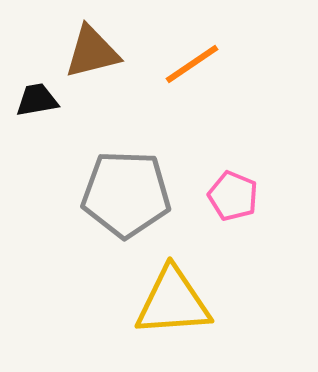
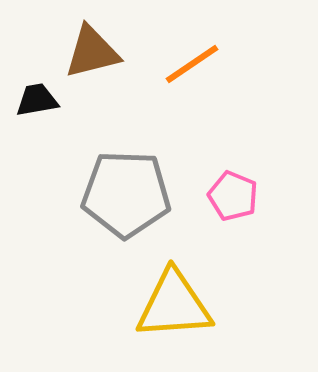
yellow triangle: moved 1 px right, 3 px down
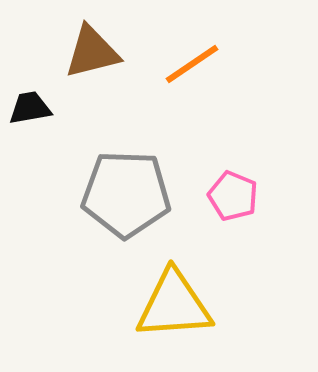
black trapezoid: moved 7 px left, 8 px down
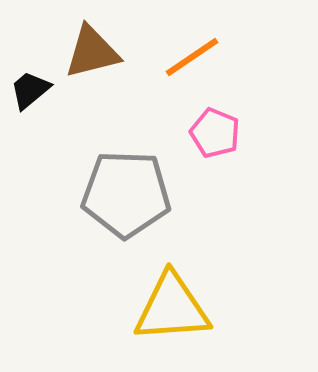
orange line: moved 7 px up
black trapezoid: moved 18 px up; rotated 30 degrees counterclockwise
pink pentagon: moved 18 px left, 63 px up
yellow triangle: moved 2 px left, 3 px down
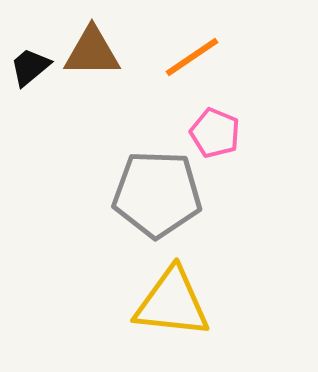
brown triangle: rotated 14 degrees clockwise
black trapezoid: moved 23 px up
gray pentagon: moved 31 px right
yellow triangle: moved 5 px up; rotated 10 degrees clockwise
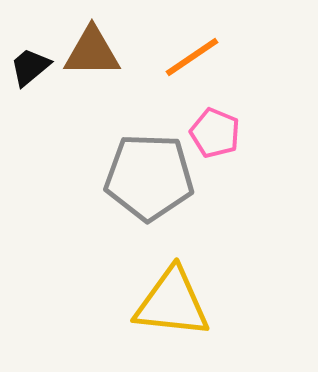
gray pentagon: moved 8 px left, 17 px up
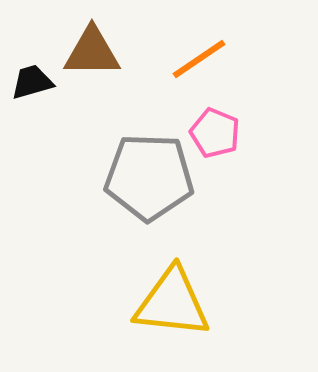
orange line: moved 7 px right, 2 px down
black trapezoid: moved 2 px right, 15 px down; rotated 24 degrees clockwise
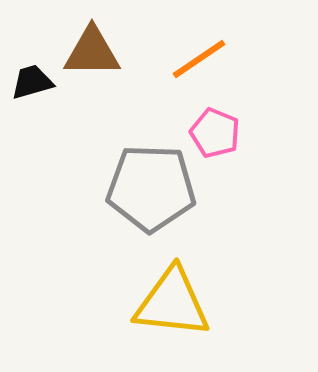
gray pentagon: moved 2 px right, 11 px down
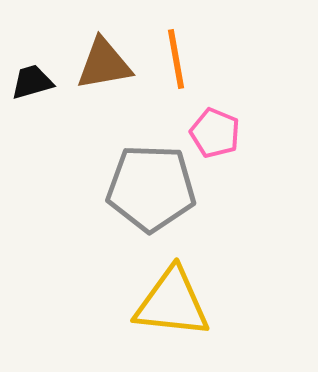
brown triangle: moved 12 px right, 12 px down; rotated 10 degrees counterclockwise
orange line: moved 23 px left; rotated 66 degrees counterclockwise
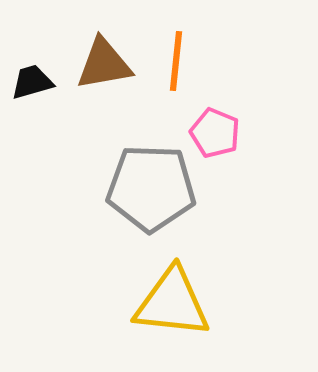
orange line: moved 2 px down; rotated 16 degrees clockwise
